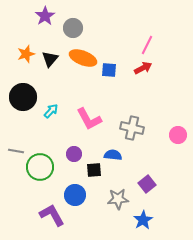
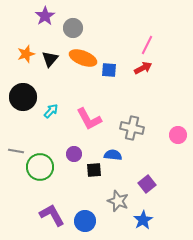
blue circle: moved 10 px right, 26 px down
gray star: moved 2 px down; rotated 25 degrees clockwise
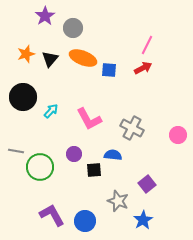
gray cross: rotated 15 degrees clockwise
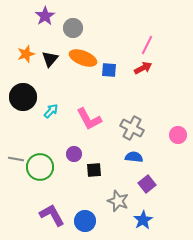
gray line: moved 8 px down
blue semicircle: moved 21 px right, 2 px down
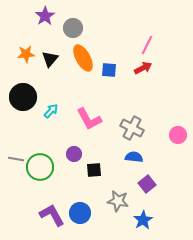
orange star: rotated 12 degrees clockwise
orange ellipse: rotated 40 degrees clockwise
gray star: rotated 10 degrees counterclockwise
blue circle: moved 5 px left, 8 px up
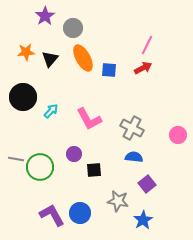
orange star: moved 2 px up
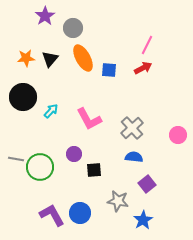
orange star: moved 6 px down
gray cross: rotated 20 degrees clockwise
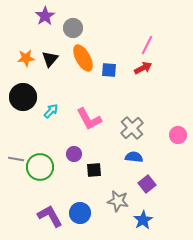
purple L-shape: moved 2 px left, 1 px down
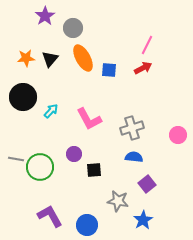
gray cross: rotated 25 degrees clockwise
blue circle: moved 7 px right, 12 px down
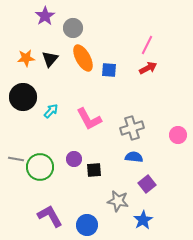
red arrow: moved 5 px right
purple circle: moved 5 px down
